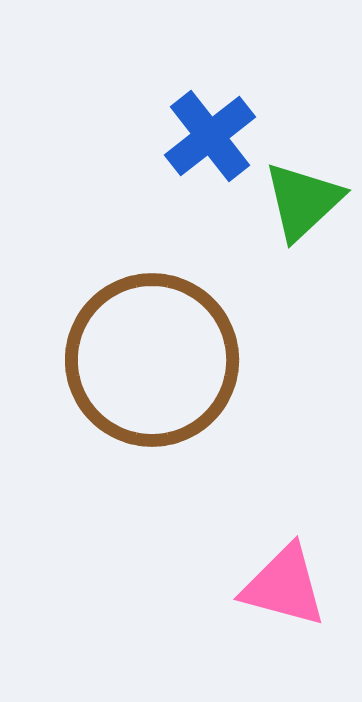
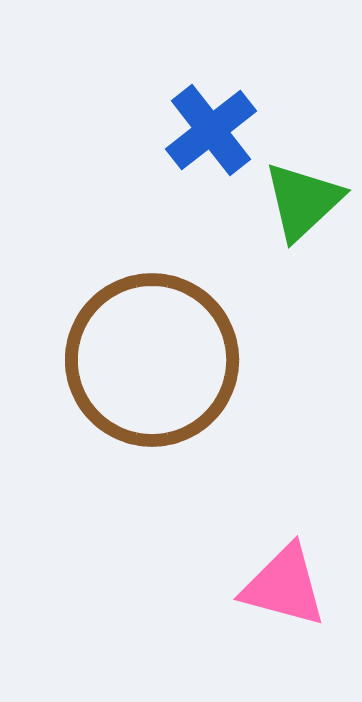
blue cross: moved 1 px right, 6 px up
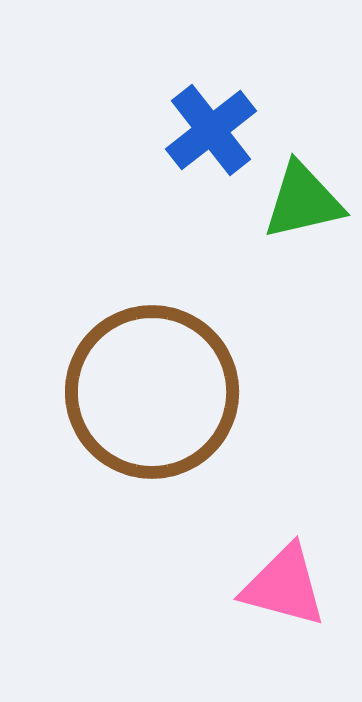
green triangle: rotated 30 degrees clockwise
brown circle: moved 32 px down
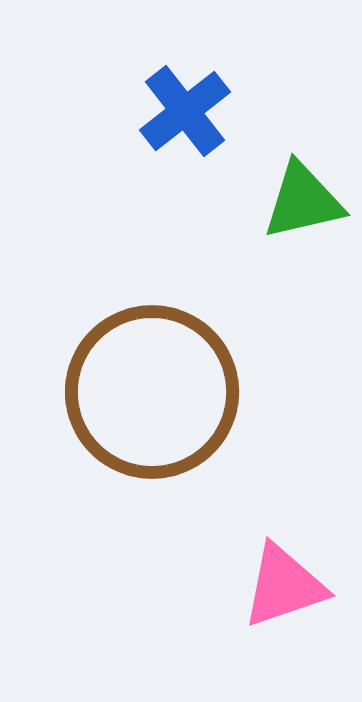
blue cross: moved 26 px left, 19 px up
pink triangle: rotated 34 degrees counterclockwise
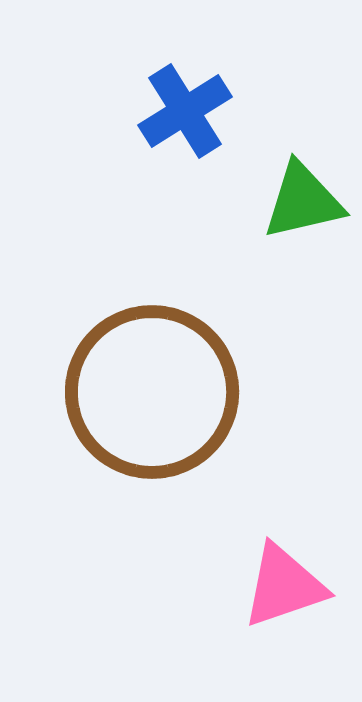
blue cross: rotated 6 degrees clockwise
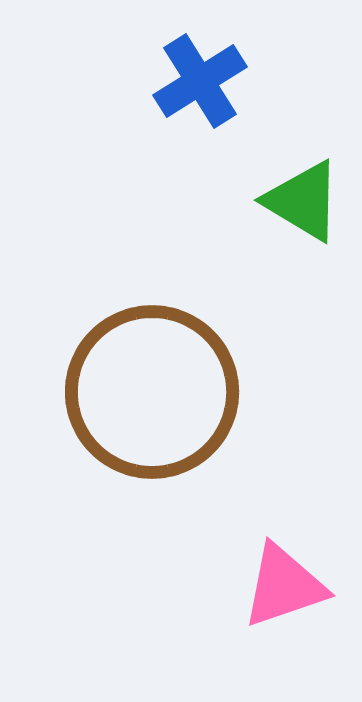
blue cross: moved 15 px right, 30 px up
green triangle: rotated 44 degrees clockwise
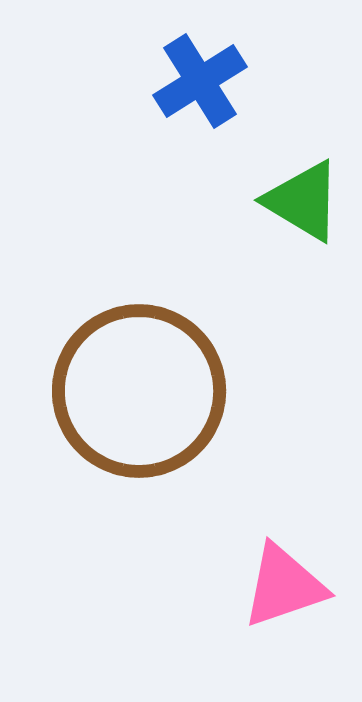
brown circle: moved 13 px left, 1 px up
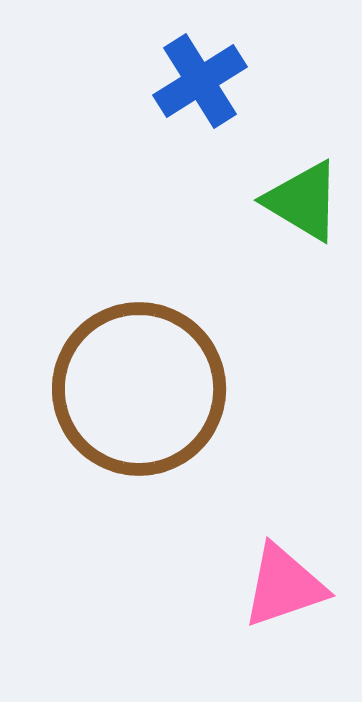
brown circle: moved 2 px up
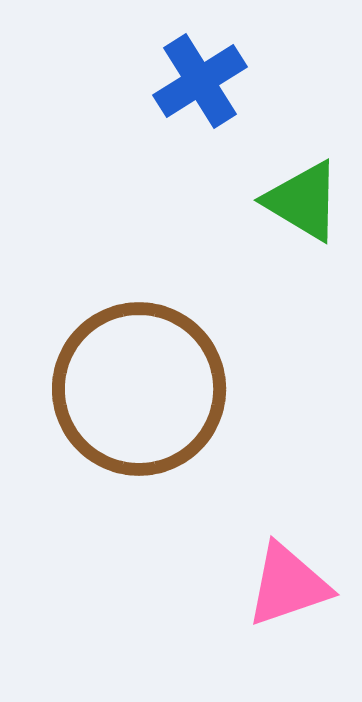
pink triangle: moved 4 px right, 1 px up
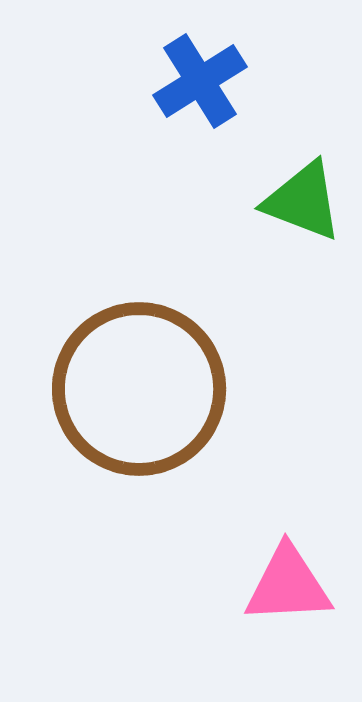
green triangle: rotated 10 degrees counterclockwise
pink triangle: rotated 16 degrees clockwise
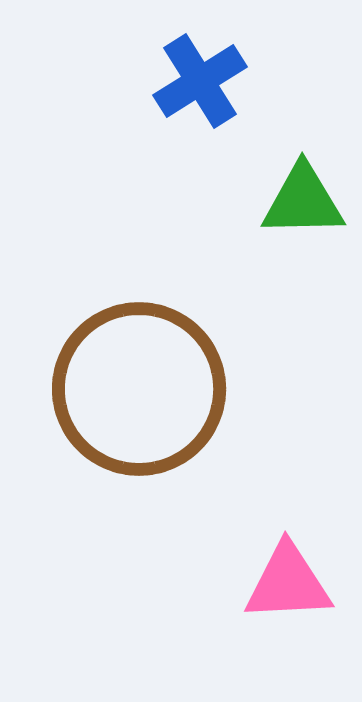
green triangle: rotated 22 degrees counterclockwise
pink triangle: moved 2 px up
